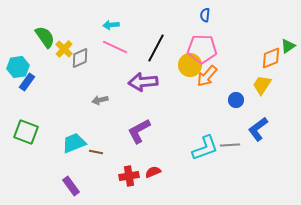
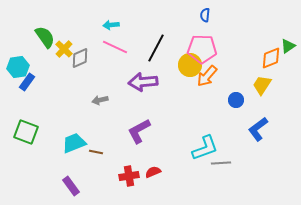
gray line: moved 9 px left, 18 px down
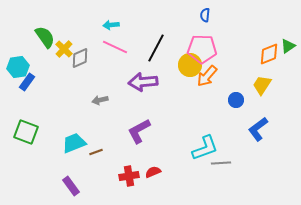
orange diamond: moved 2 px left, 4 px up
brown line: rotated 32 degrees counterclockwise
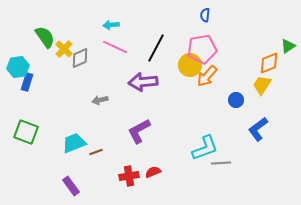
pink pentagon: rotated 12 degrees counterclockwise
orange diamond: moved 9 px down
blue rectangle: rotated 18 degrees counterclockwise
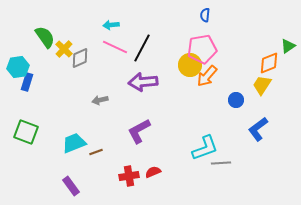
black line: moved 14 px left
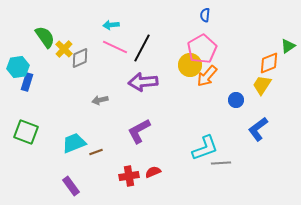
pink pentagon: rotated 20 degrees counterclockwise
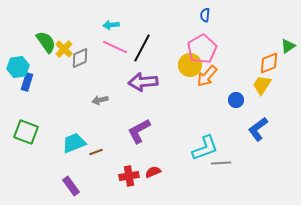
green semicircle: moved 1 px right, 5 px down
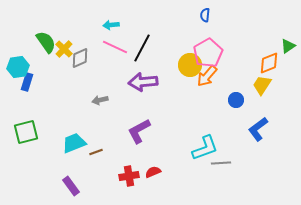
pink pentagon: moved 6 px right, 4 px down
green square: rotated 35 degrees counterclockwise
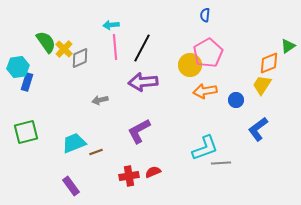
pink line: rotated 60 degrees clockwise
orange arrow: moved 2 px left, 15 px down; rotated 40 degrees clockwise
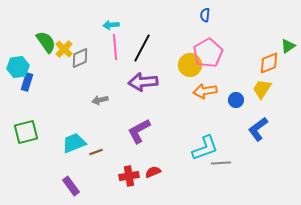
yellow trapezoid: moved 4 px down
